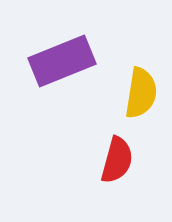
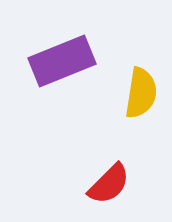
red semicircle: moved 8 px left, 24 px down; rotated 30 degrees clockwise
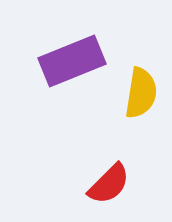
purple rectangle: moved 10 px right
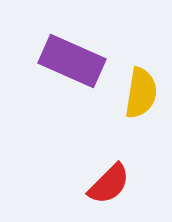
purple rectangle: rotated 46 degrees clockwise
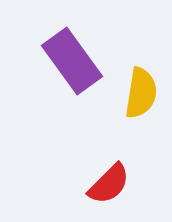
purple rectangle: rotated 30 degrees clockwise
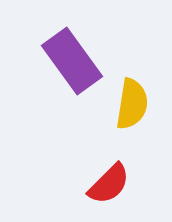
yellow semicircle: moved 9 px left, 11 px down
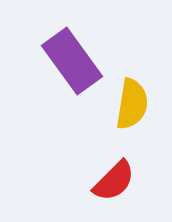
red semicircle: moved 5 px right, 3 px up
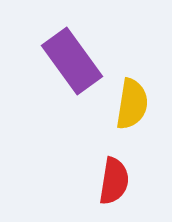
red semicircle: rotated 36 degrees counterclockwise
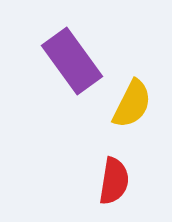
yellow semicircle: rotated 18 degrees clockwise
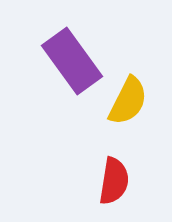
yellow semicircle: moved 4 px left, 3 px up
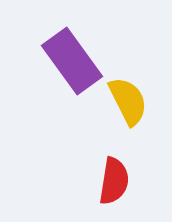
yellow semicircle: rotated 54 degrees counterclockwise
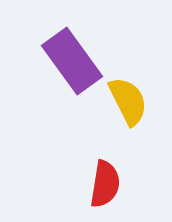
red semicircle: moved 9 px left, 3 px down
